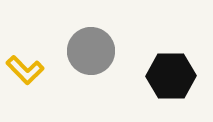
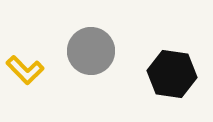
black hexagon: moved 1 px right, 2 px up; rotated 9 degrees clockwise
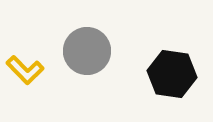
gray circle: moved 4 px left
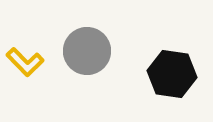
yellow L-shape: moved 8 px up
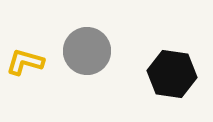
yellow L-shape: rotated 150 degrees clockwise
